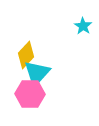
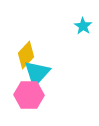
pink hexagon: moved 1 px left, 1 px down
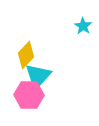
cyan triangle: moved 1 px right, 3 px down
